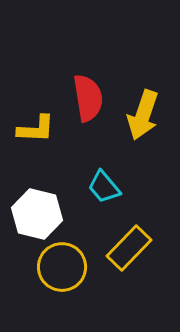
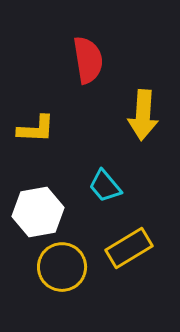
red semicircle: moved 38 px up
yellow arrow: rotated 15 degrees counterclockwise
cyan trapezoid: moved 1 px right, 1 px up
white hexagon: moved 1 px right, 2 px up; rotated 24 degrees counterclockwise
yellow rectangle: rotated 15 degrees clockwise
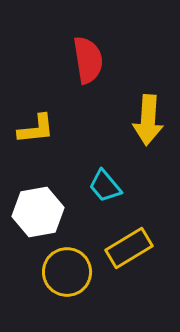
yellow arrow: moved 5 px right, 5 px down
yellow L-shape: rotated 9 degrees counterclockwise
yellow circle: moved 5 px right, 5 px down
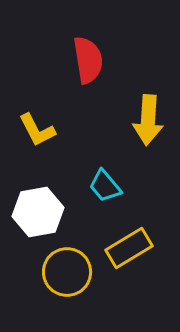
yellow L-shape: moved 1 px right, 1 px down; rotated 69 degrees clockwise
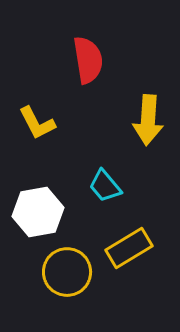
yellow L-shape: moved 7 px up
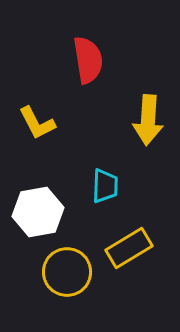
cyan trapezoid: rotated 138 degrees counterclockwise
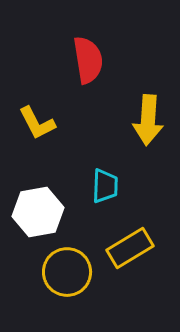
yellow rectangle: moved 1 px right
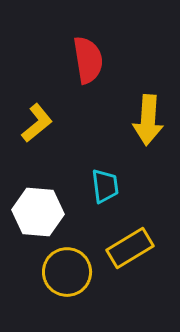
yellow L-shape: rotated 102 degrees counterclockwise
cyan trapezoid: rotated 9 degrees counterclockwise
white hexagon: rotated 15 degrees clockwise
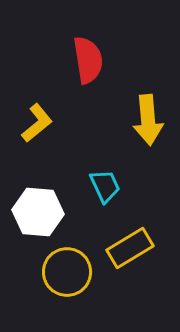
yellow arrow: rotated 9 degrees counterclockwise
cyan trapezoid: rotated 18 degrees counterclockwise
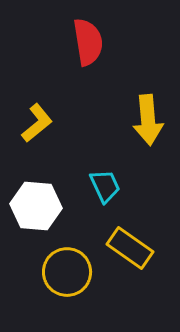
red semicircle: moved 18 px up
white hexagon: moved 2 px left, 6 px up
yellow rectangle: rotated 66 degrees clockwise
